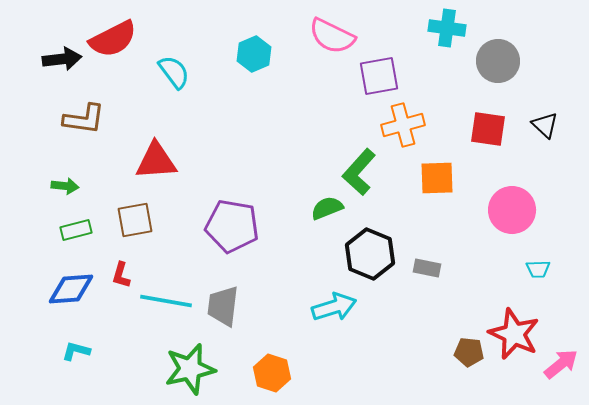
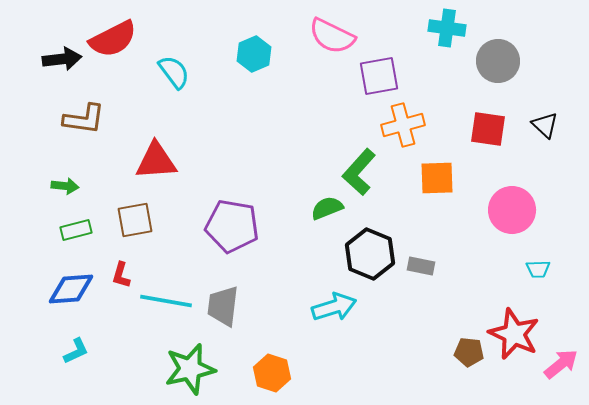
gray rectangle: moved 6 px left, 2 px up
cyan L-shape: rotated 140 degrees clockwise
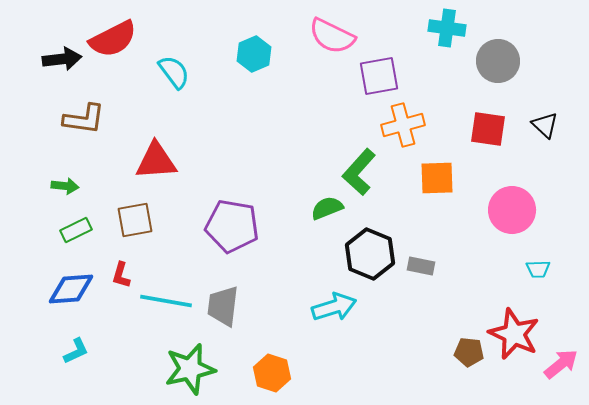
green rectangle: rotated 12 degrees counterclockwise
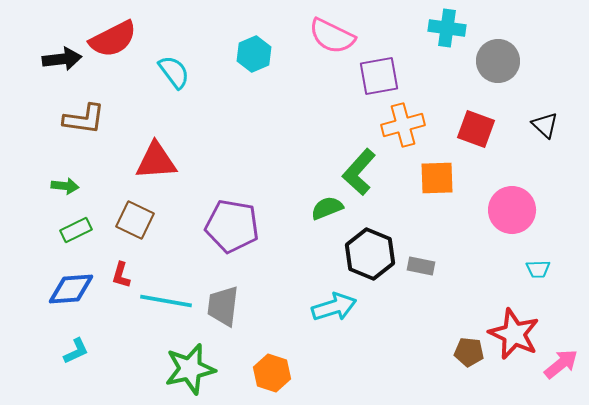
red square: moved 12 px left; rotated 12 degrees clockwise
brown square: rotated 36 degrees clockwise
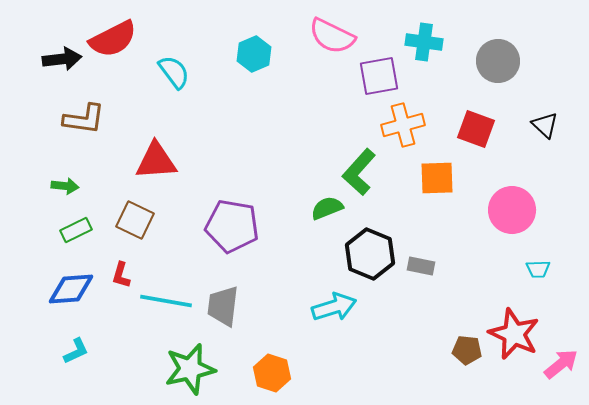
cyan cross: moved 23 px left, 14 px down
brown pentagon: moved 2 px left, 2 px up
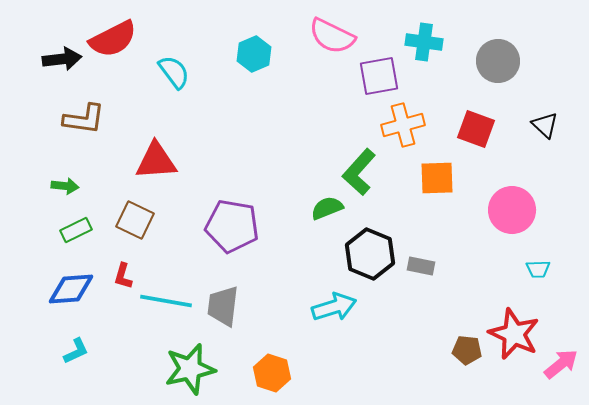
red L-shape: moved 2 px right, 1 px down
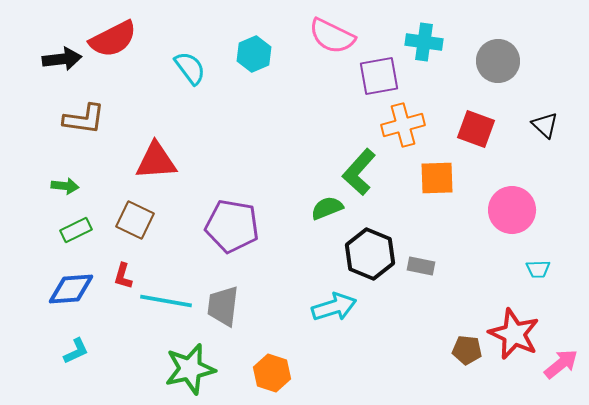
cyan semicircle: moved 16 px right, 4 px up
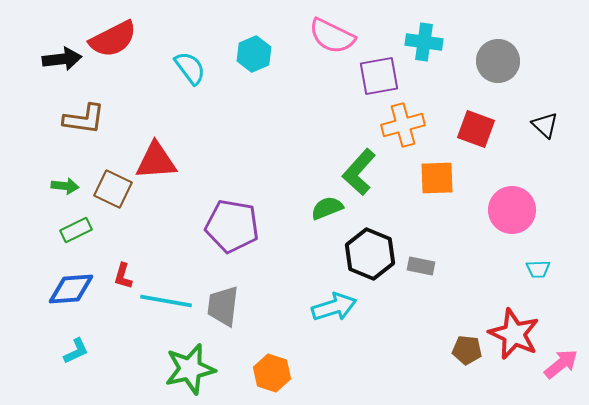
brown square: moved 22 px left, 31 px up
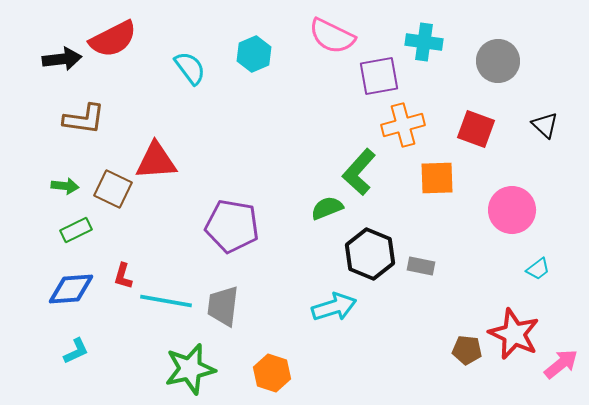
cyan trapezoid: rotated 35 degrees counterclockwise
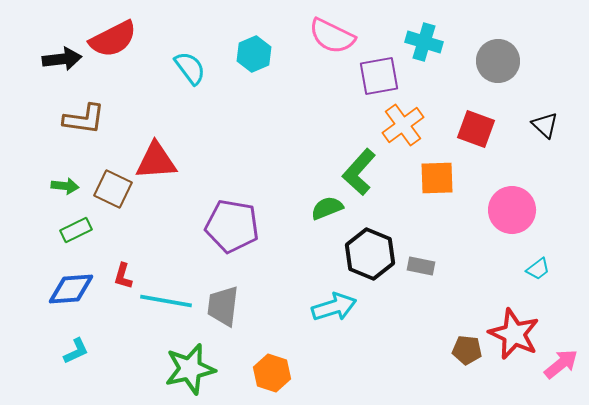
cyan cross: rotated 9 degrees clockwise
orange cross: rotated 21 degrees counterclockwise
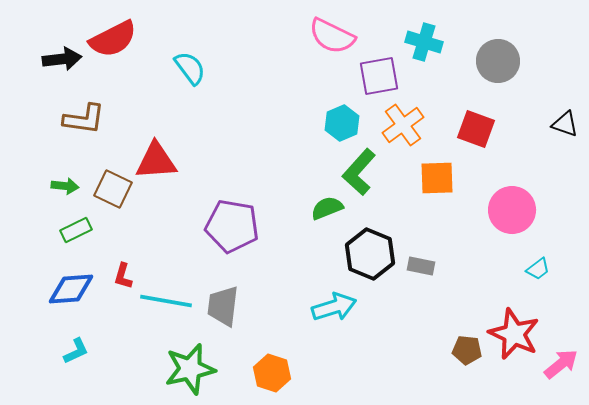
cyan hexagon: moved 88 px right, 69 px down
black triangle: moved 20 px right, 1 px up; rotated 24 degrees counterclockwise
